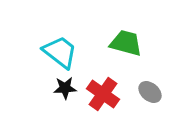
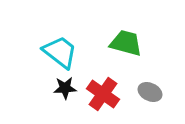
gray ellipse: rotated 15 degrees counterclockwise
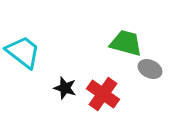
cyan trapezoid: moved 37 px left
black star: rotated 20 degrees clockwise
gray ellipse: moved 23 px up
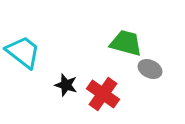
black star: moved 1 px right, 3 px up
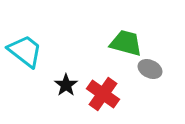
cyan trapezoid: moved 2 px right, 1 px up
black star: rotated 20 degrees clockwise
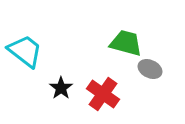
black star: moved 5 px left, 3 px down
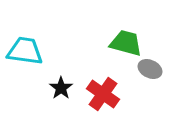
cyan trapezoid: rotated 30 degrees counterclockwise
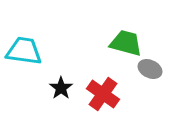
cyan trapezoid: moved 1 px left
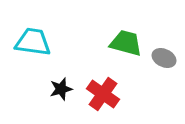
cyan trapezoid: moved 9 px right, 9 px up
gray ellipse: moved 14 px right, 11 px up
black star: moved 1 px down; rotated 20 degrees clockwise
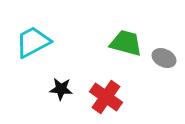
cyan trapezoid: rotated 36 degrees counterclockwise
black star: rotated 20 degrees clockwise
red cross: moved 3 px right, 3 px down
